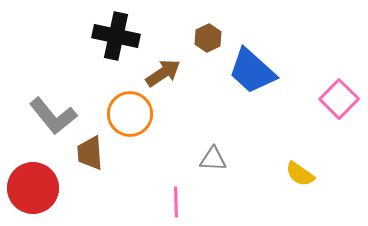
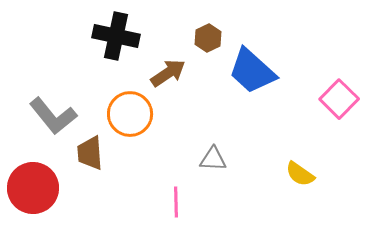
brown arrow: moved 5 px right
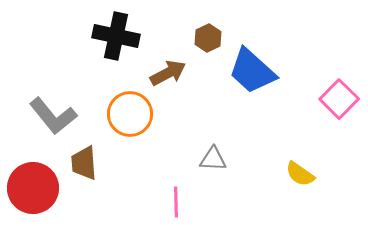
brown arrow: rotated 6 degrees clockwise
brown trapezoid: moved 6 px left, 10 px down
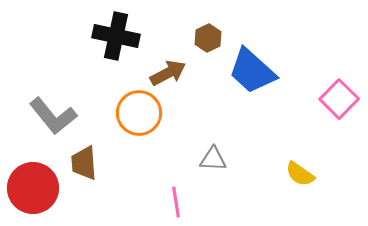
orange circle: moved 9 px right, 1 px up
pink line: rotated 8 degrees counterclockwise
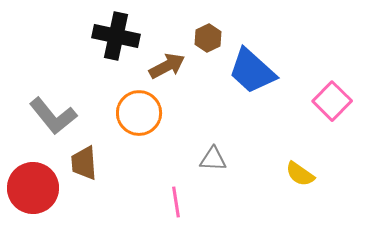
brown arrow: moved 1 px left, 7 px up
pink square: moved 7 px left, 2 px down
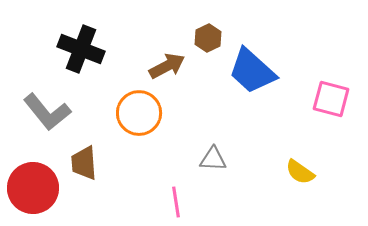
black cross: moved 35 px left, 13 px down; rotated 9 degrees clockwise
pink square: moved 1 px left, 2 px up; rotated 30 degrees counterclockwise
gray L-shape: moved 6 px left, 4 px up
yellow semicircle: moved 2 px up
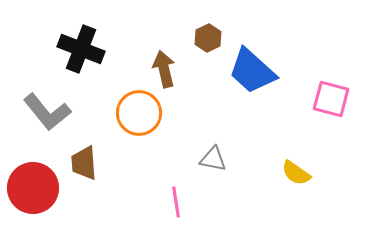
brown arrow: moved 3 px left, 3 px down; rotated 75 degrees counterclockwise
gray triangle: rotated 8 degrees clockwise
yellow semicircle: moved 4 px left, 1 px down
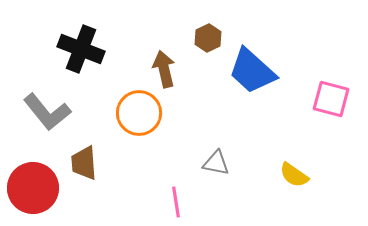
gray triangle: moved 3 px right, 4 px down
yellow semicircle: moved 2 px left, 2 px down
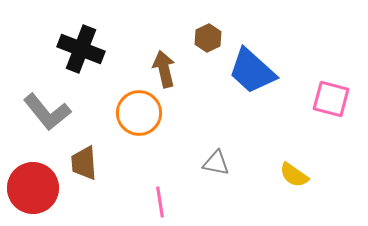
pink line: moved 16 px left
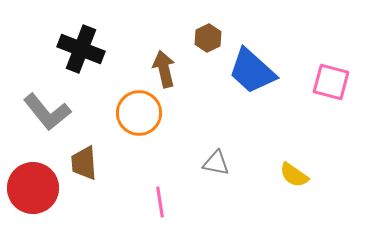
pink square: moved 17 px up
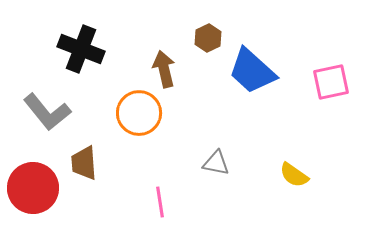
pink square: rotated 27 degrees counterclockwise
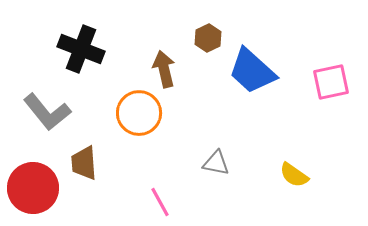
pink line: rotated 20 degrees counterclockwise
